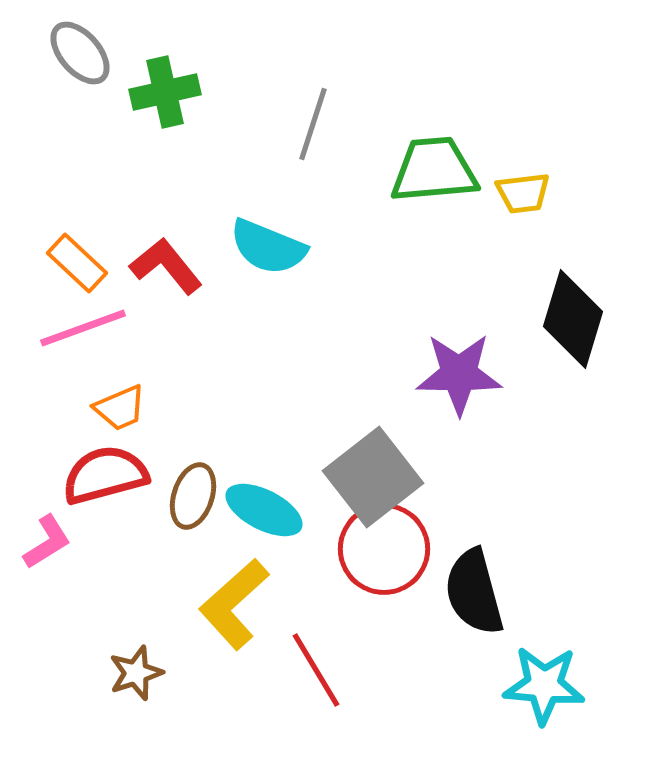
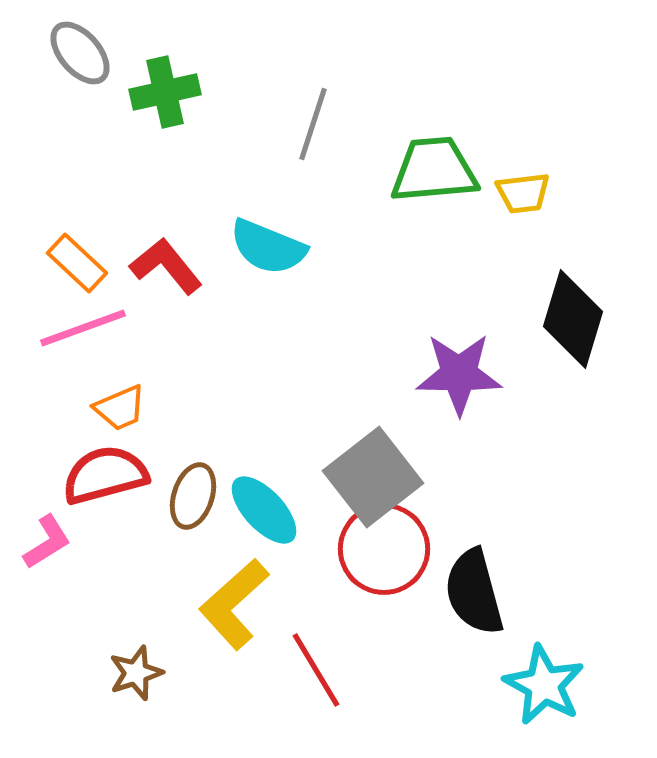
cyan ellipse: rotated 20 degrees clockwise
cyan star: rotated 24 degrees clockwise
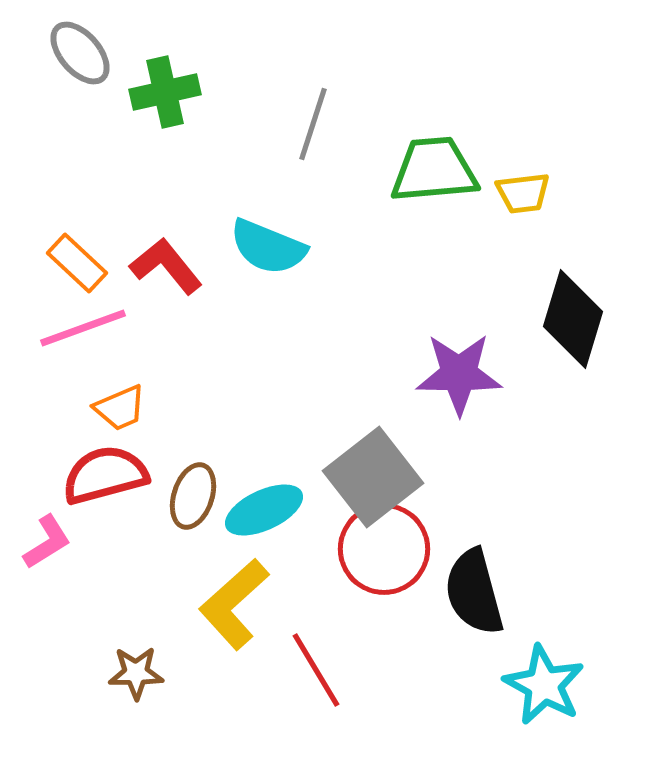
cyan ellipse: rotated 72 degrees counterclockwise
brown star: rotated 18 degrees clockwise
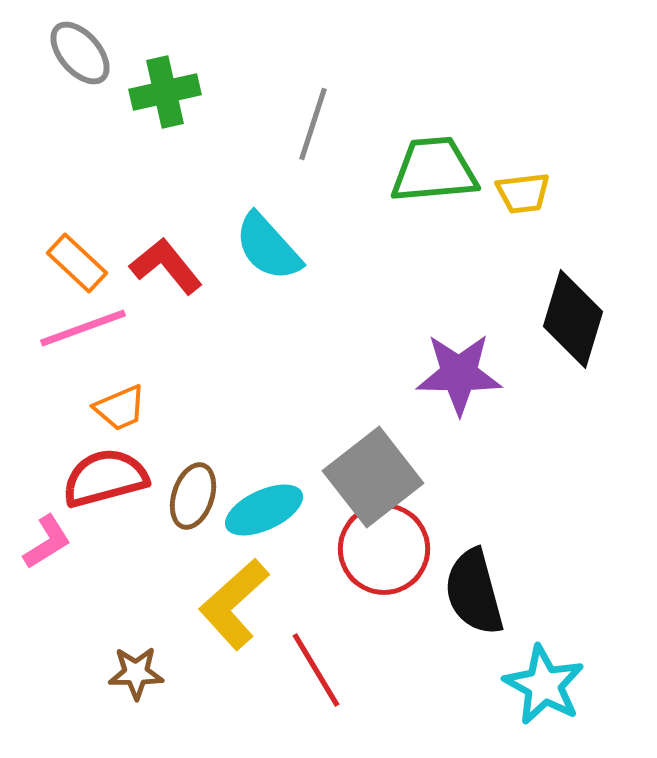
cyan semicircle: rotated 26 degrees clockwise
red semicircle: moved 3 px down
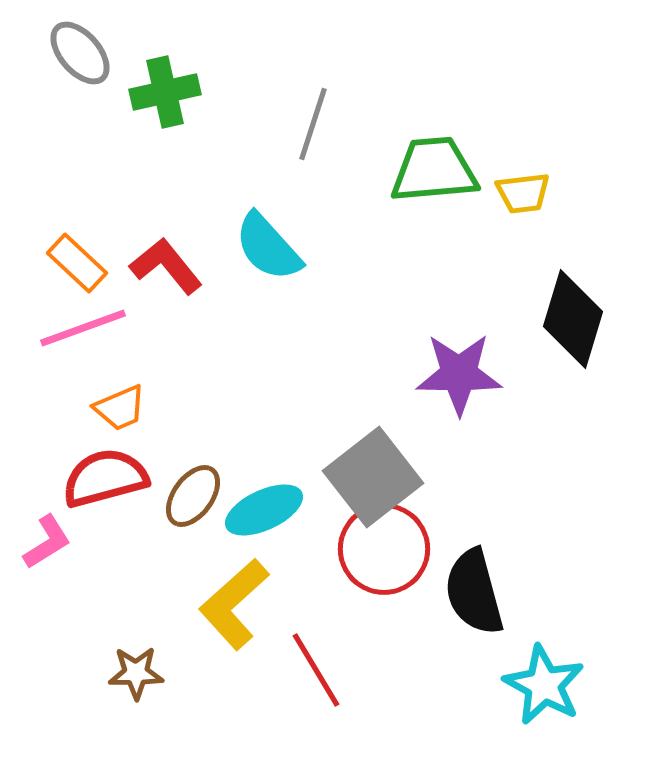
brown ellipse: rotated 18 degrees clockwise
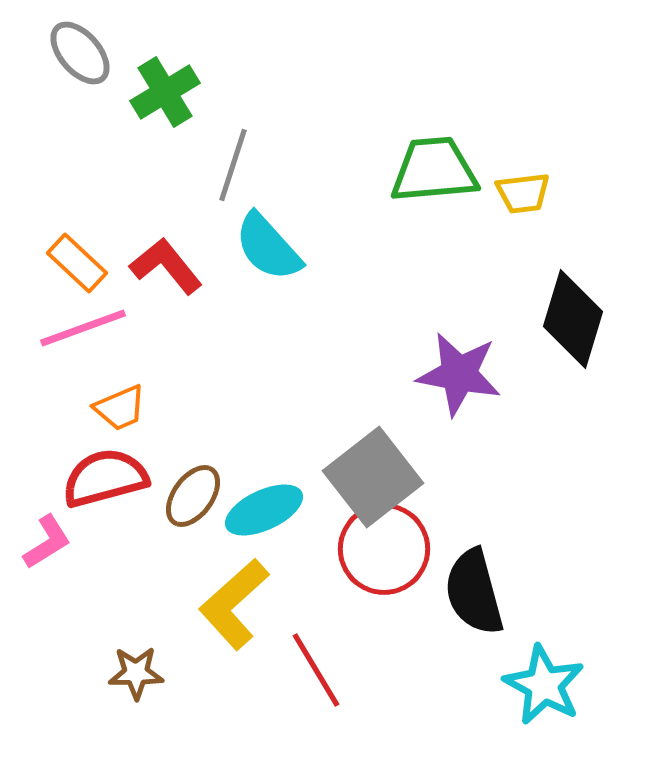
green cross: rotated 18 degrees counterclockwise
gray line: moved 80 px left, 41 px down
purple star: rotated 10 degrees clockwise
